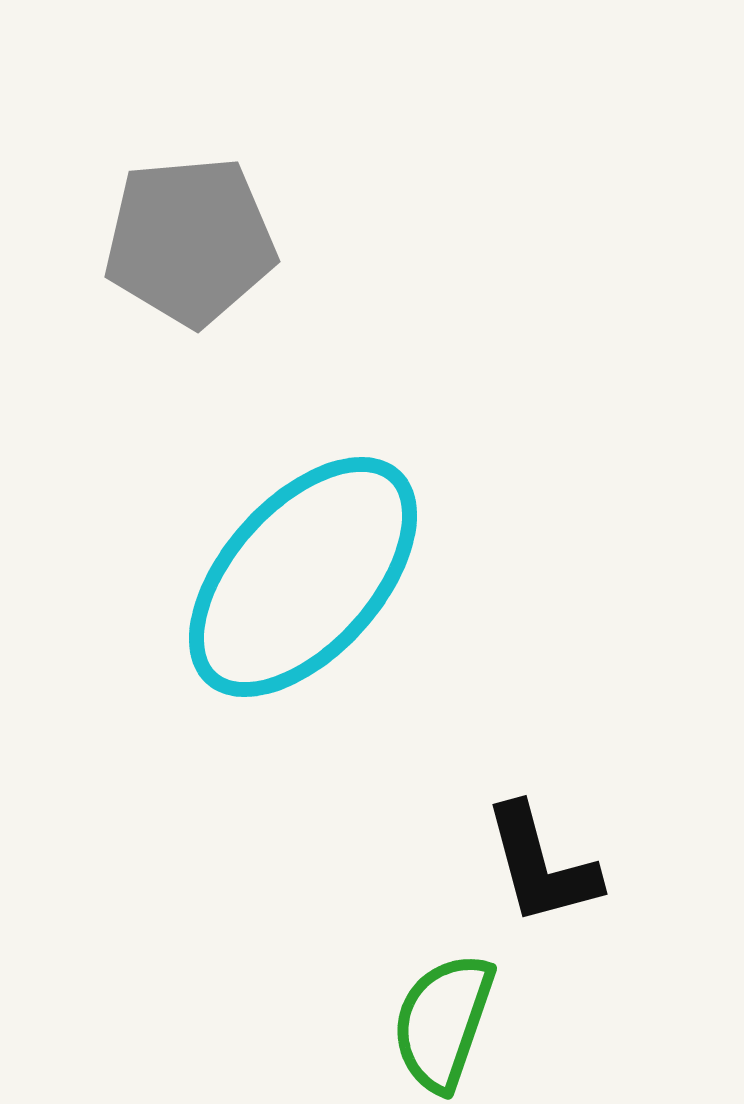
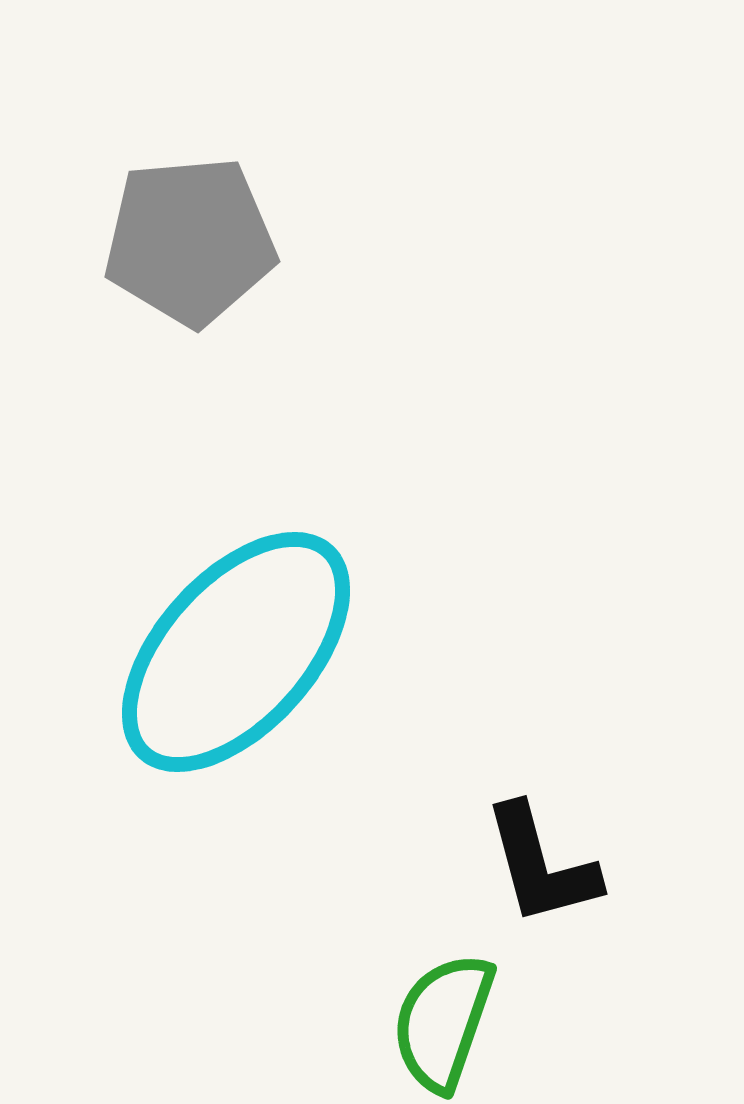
cyan ellipse: moved 67 px left, 75 px down
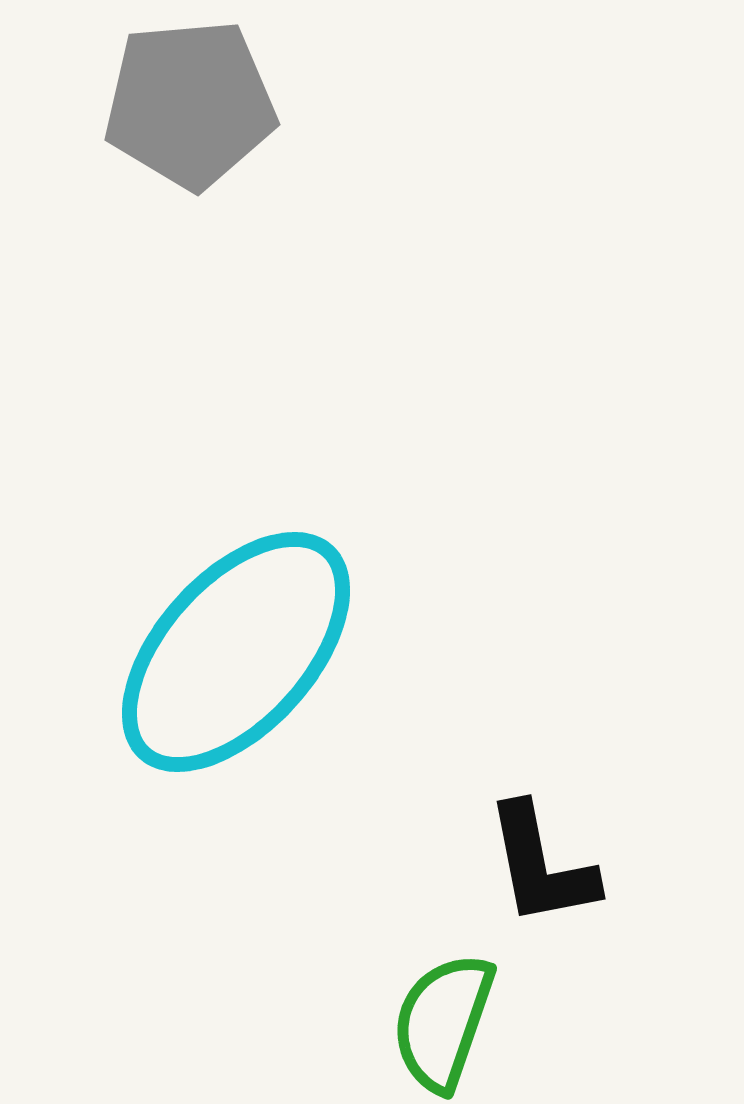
gray pentagon: moved 137 px up
black L-shape: rotated 4 degrees clockwise
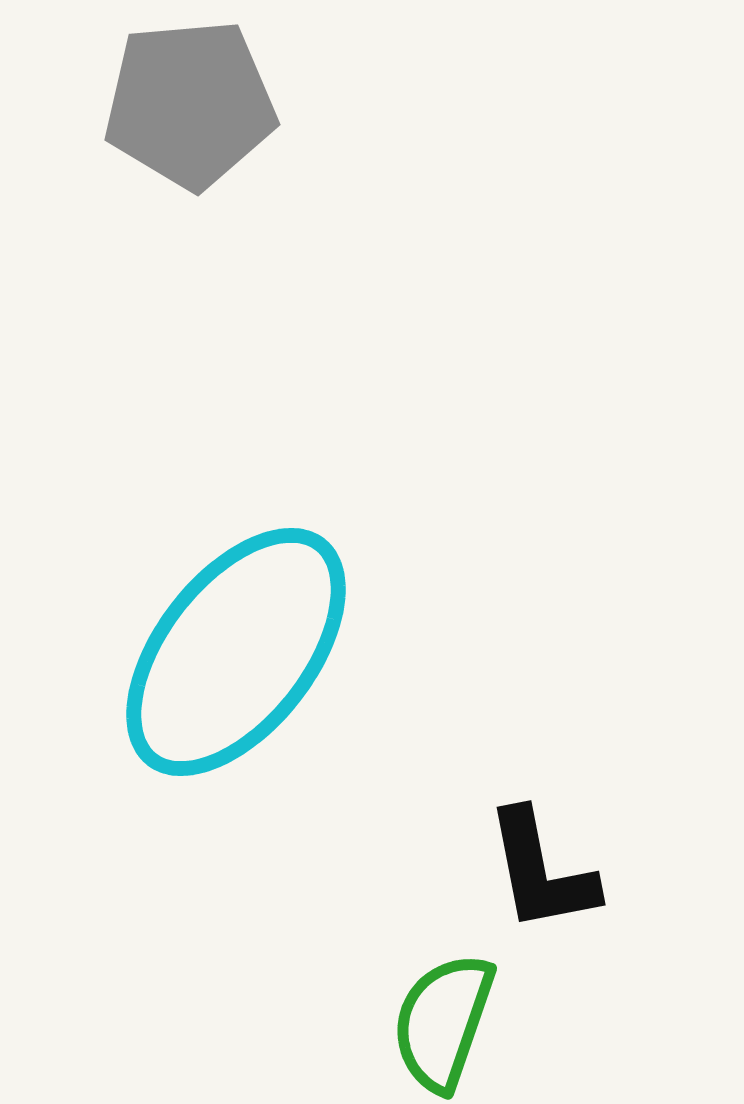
cyan ellipse: rotated 4 degrees counterclockwise
black L-shape: moved 6 px down
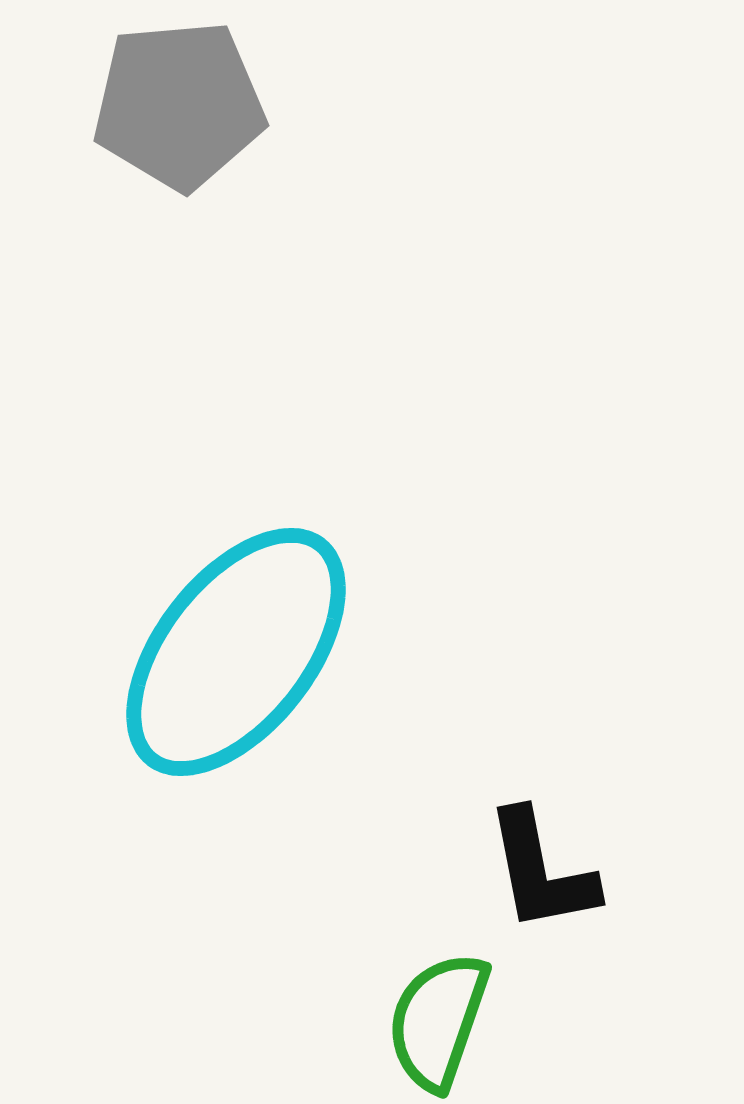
gray pentagon: moved 11 px left, 1 px down
green semicircle: moved 5 px left, 1 px up
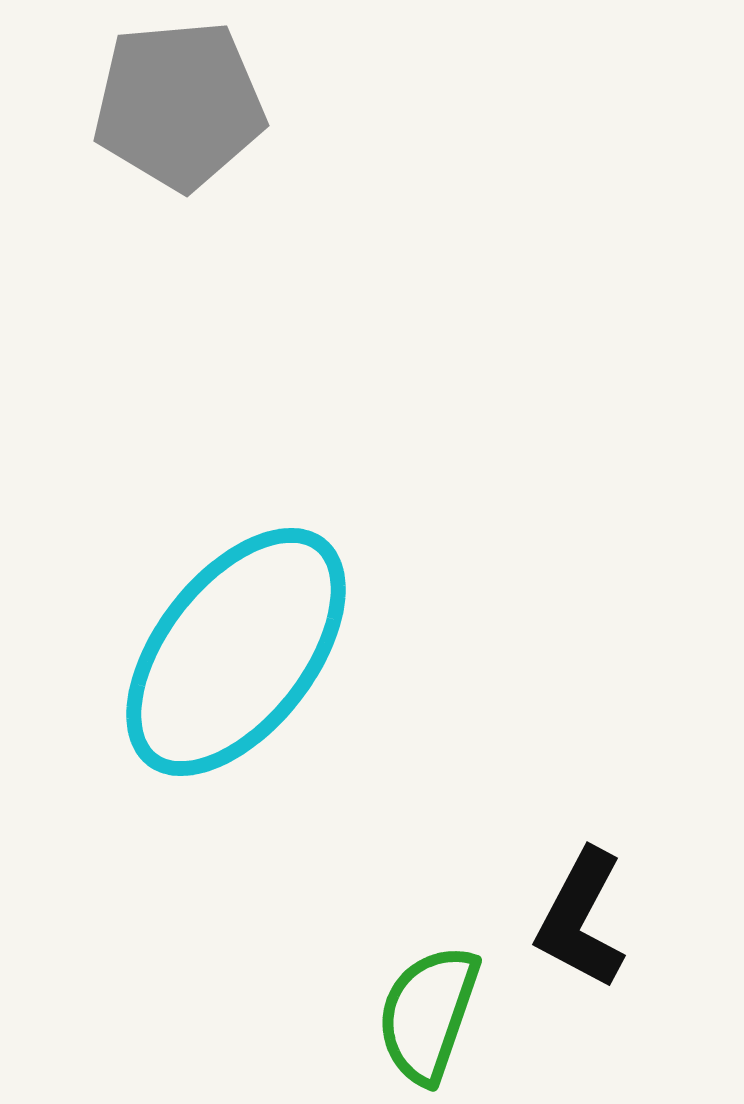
black L-shape: moved 40 px right, 48 px down; rotated 39 degrees clockwise
green semicircle: moved 10 px left, 7 px up
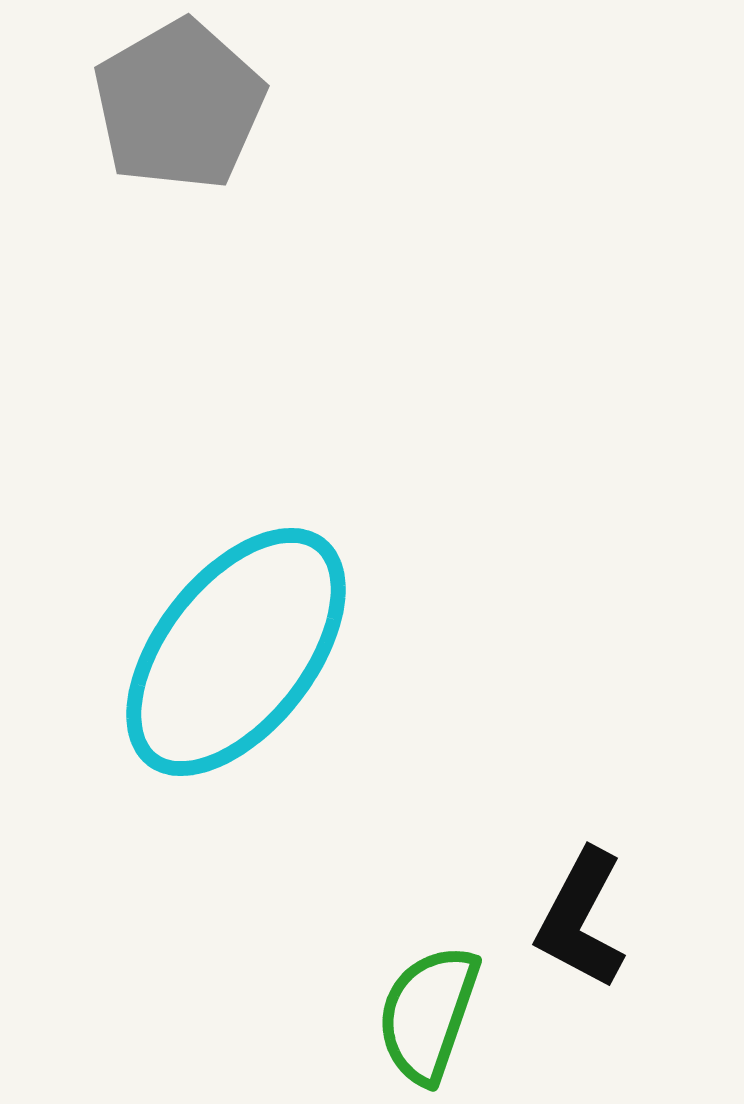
gray pentagon: rotated 25 degrees counterclockwise
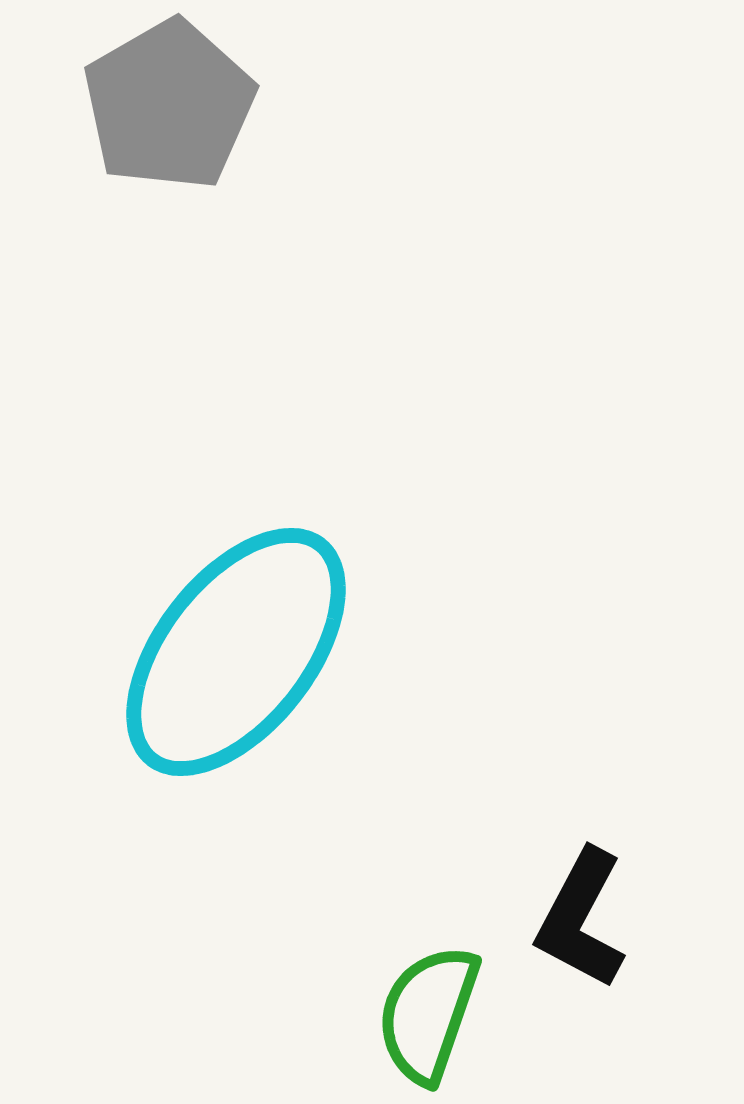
gray pentagon: moved 10 px left
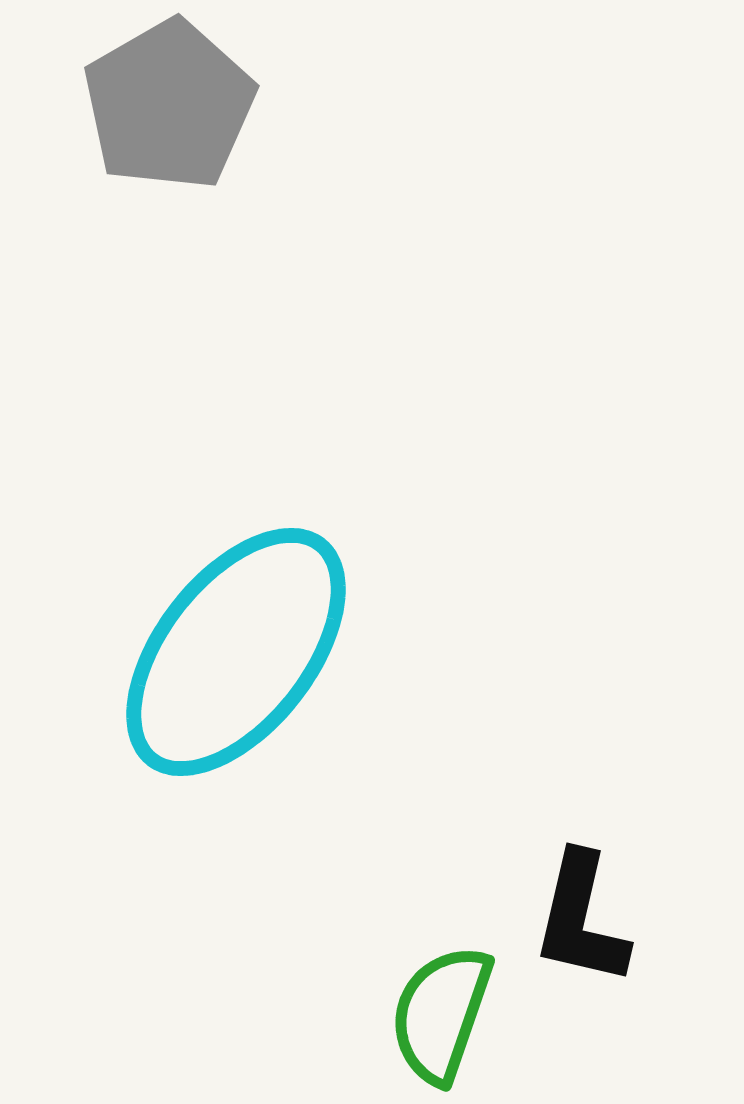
black L-shape: rotated 15 degrees counterclockwise
green semicircle: moved 13 px right
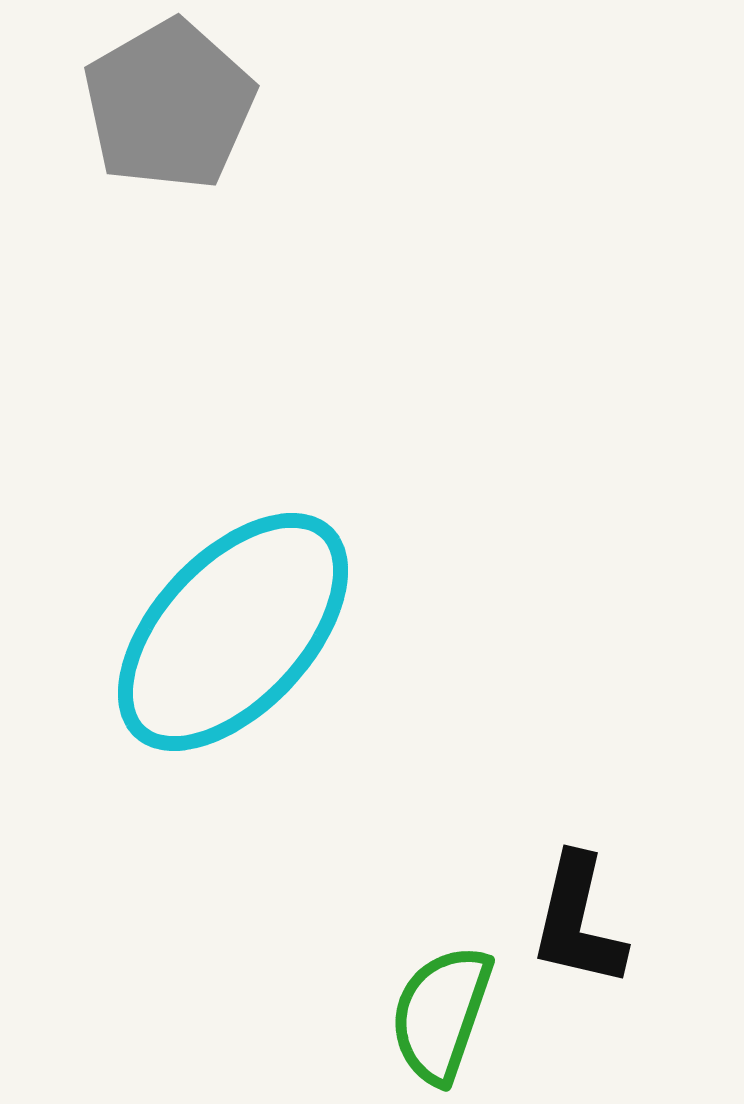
cyan ellipse: moved 3 px left, 20 px up; rotated 5 degrees clockwise
black L-shape: moved 3 px left, 2 px down
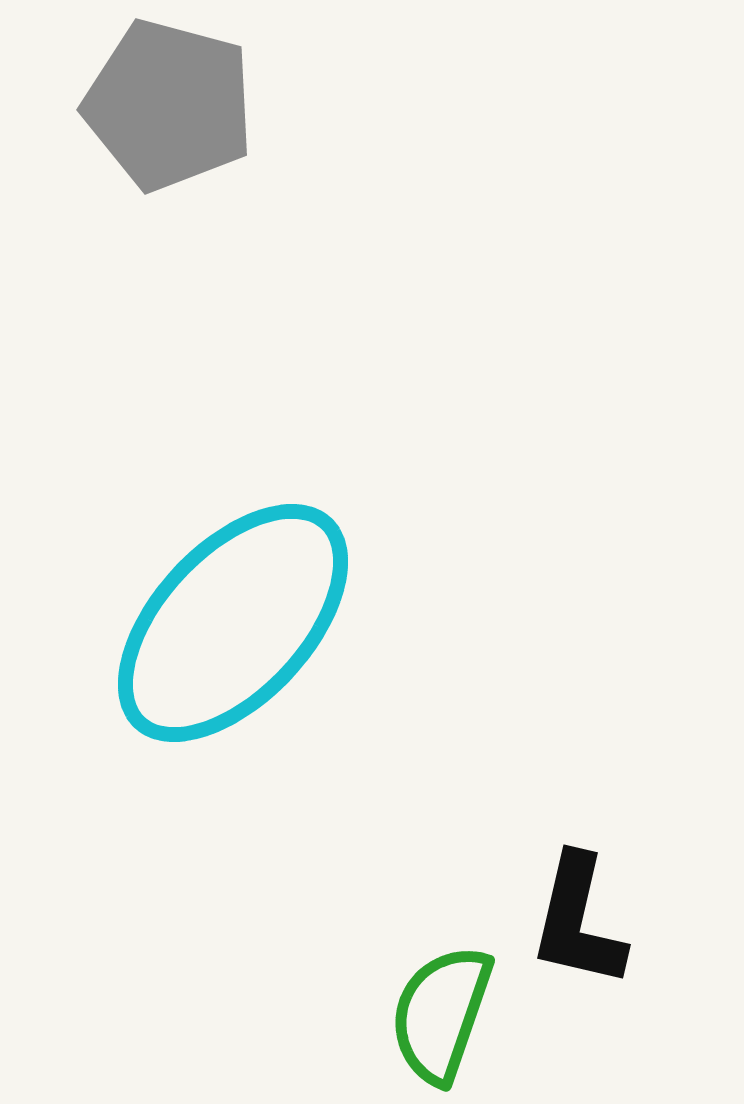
gray pentagon: rotated 27 degrees counterclockwise
cyan ellipse: moved 9 px up
